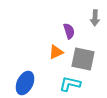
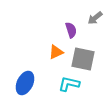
gray arrow: rotated 49 degrees clockwise
purple semicircle: moved 2 px right, 1 px up
cyan L-shape: moved 1 px left
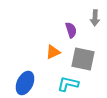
gray arrow: rotated 49 degrees counterclockwise
orange triangle: moved 3 px left
cyan L-shape: moved 1 px left
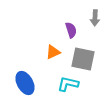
blue ellipse: rotated 55 degrees counterclockwise
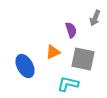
gray arrow: rotated 21 degrees clockwise
blue ellipse: moved 17 px up
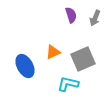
purple semicircle: moved 15 px up
gray square: rotated 35 degrees counterclockwise
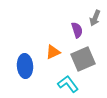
purple semicircle: moved 6 px right, 15 px down
blue ellipse: rotated 25 degrees clockwise
cyan L-shape: rotated 40 degrees clockwise
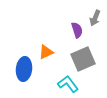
orange triangle: moved 7 px left
blue ellipse: moved 1 px left, 3 px down; rotated 10 degrees clockwise
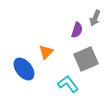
purple semicircle: rotated 35 degrees clockwise
orange triangle: rotated 21 degrees counterclockwise
gray square: moved 3 px right
blue ellipse: rotated 45 degrees counterclockwise
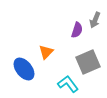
gray arrow: moved 2 px down
gray square: moved 2 px right, 3 px down
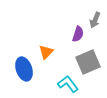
purple semicircle: moved 1 px right, 4 px down
blue ellipse: rotated 20 degrees clockwise
